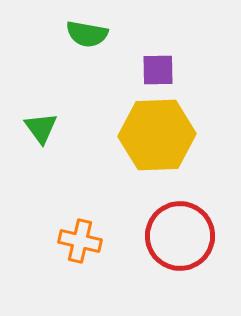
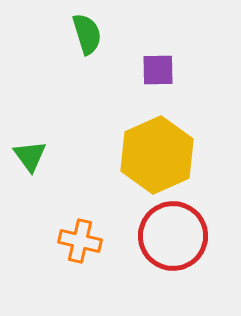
green semicircle: rotated 117 degrees counterclockwise
green triangle: moved 11 px left, 28 px down
yellow hexagon: moved 20 px down; rotated 22 degrees counterclockwise
red circle: moved 7 px left
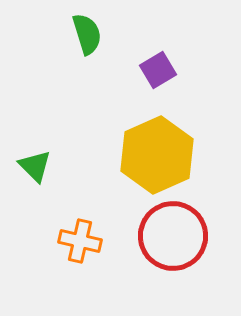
purple square: rotated 30 degrees counterclockwise
green triangle: moved 5 px right, 10 px down; rotated 9 degrees counterclockwise
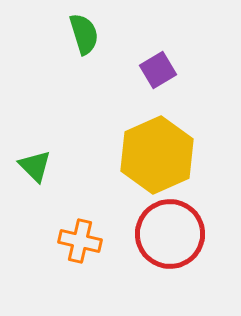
green semicircle: moved 3 px left
red circle: moved 3 px left, 2 px up
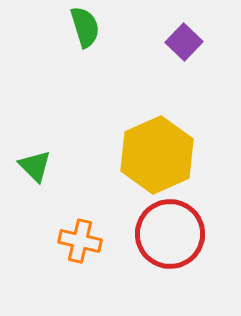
green semicircle: moved 1 px right, 7 px up
purple square: moved 26 px right, 28 px up; rotated 15 degrees counterclockwise
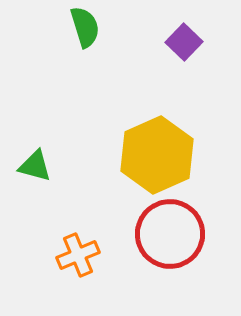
green triangle: rotated 30 degrees counterclockwise
orange cross: moved 2 px left, 14 px down; rotated 36 degrees counterclockwise
